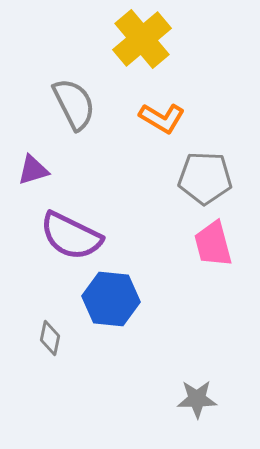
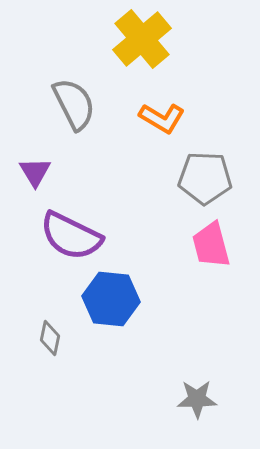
purple triangle: moved 2 px right, 2 px down; rotated 44 degrees counterclockwise
pink trapezoid: moved 2 px left, 1 px down
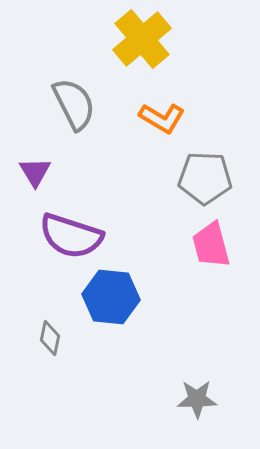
purple semicircle: rotated 8 degrees counterclockwise
blue hexagon: moved 2 px up
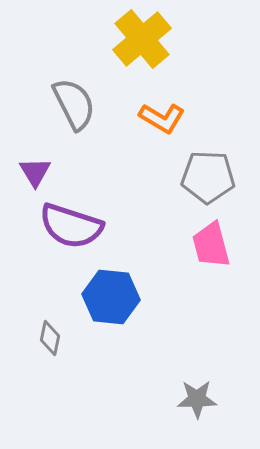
gray pentagon: moved 3 px right, 1 px up
purple semicircle: moved 10 px up
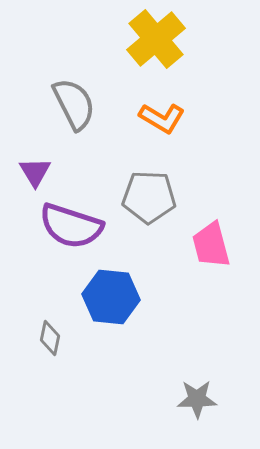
yellow cross: moved 14 px right
gray pentagon: moved 59 px left, 20 px down
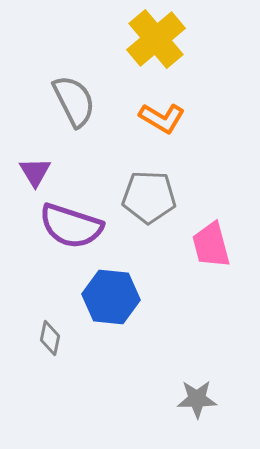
gray semicircle: moved 3 px up
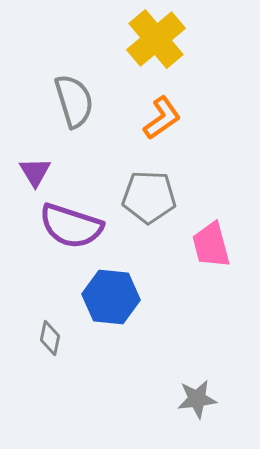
gray semicircle: rotated 10 degrees clockwise
orange L-shape: rotated 66 degrees counterclockwise
gray star: rotated 6 degrees counterclockwise
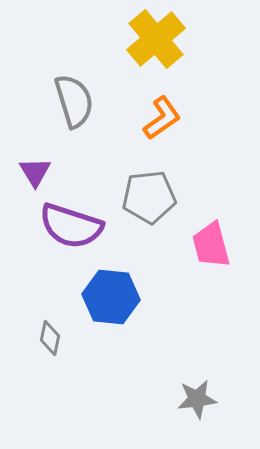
gray pentagon: rotated 8 degrees counterclockwise
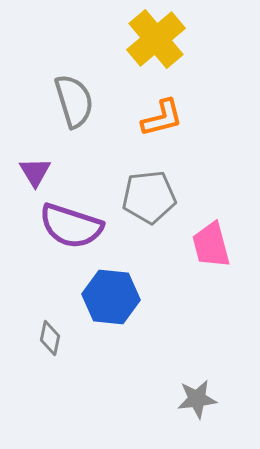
orange L-shape: rotated 21 degrees clockwise
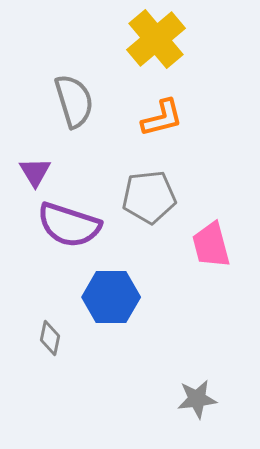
purple semicircle: moved 2 px left, 1 px up
blue hexagon: rotated 6 degrees counterclockwise
